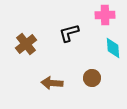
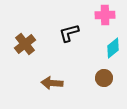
brown cross: moved 1 px left
cyan diamond: rotated 55 degrees clockwise
brown circle: moved 12 px right
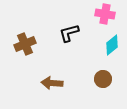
pink cross: moved 1 px up; rotated 12 degrees clockwise
brown cross: rotated 15 degrees clockwise
cyan diamond: moved 1 px left, 3 px up
brown circle: moved 1 px left, 1 px down
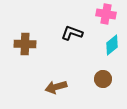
pink cross: moved 1 px right
black L-shape: moved 3 px right; rotated 35 degrees clockwise
brown cross: rotated 25 degrees clockwise
brown arrow: moved 4 px right, 4 px down; rotated 20 degrees counterclockwise
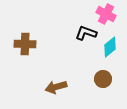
pink cross: rotated 18 degrees clockwise
black L-shape: moved 14 px right
cyan diamond: moved 2 px left, 2 px down
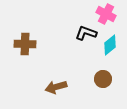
cyan diamond: moved 2 px up
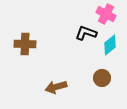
brown circle: moved 1 px left, 1 px up
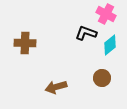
brown cross: moved 1 px up
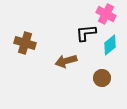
black L-shape: rotated 25 degrees counterclockwise
brown cross: rotated 15 degrees clockwise
brown arrow: moved 10 px right, 26 px up
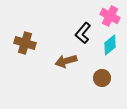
pink cross: moved 4 px right, 2 px down
black L-shape: moved 3 px left; rotated 45 degrees counterclockwise
